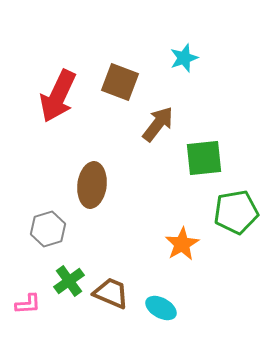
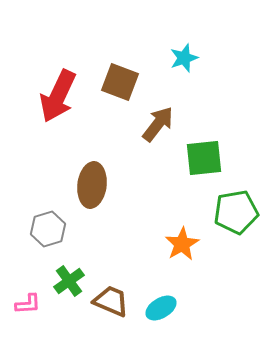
brown trapezoid: moved 8 px down
cyan ellipse: rotated 60 degrees counterclockwise
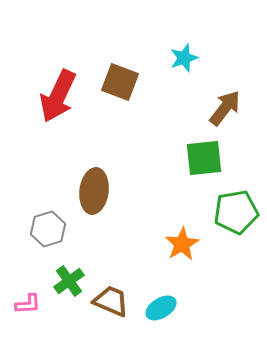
brown arrow: moved 67 px right, 16 px up
brown ellipse: moved 2 px right, 6 px down
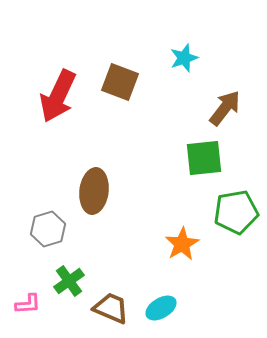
brown trapezoid: moved 7 px down
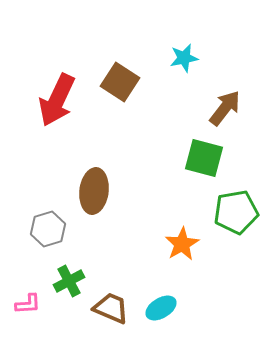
cyan star: rotated 8 degrees clockwise
brown square: rotated 12 degrees clockwise
red arrow: moved 1 px left, 4 px down
green square: rotated 21 degrees clockwise
green cross: rotated 8 degrees clockwise
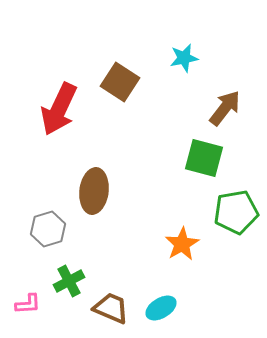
red arrow: moved 2 px right, 9 px down
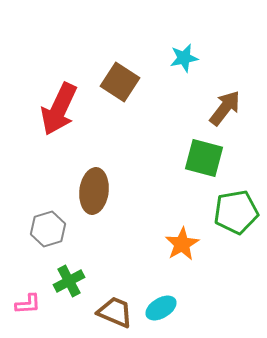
brown trapezoid: moved 4 px right, 4 px down
